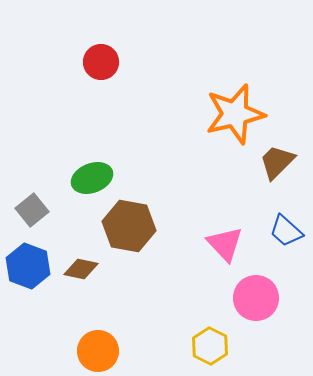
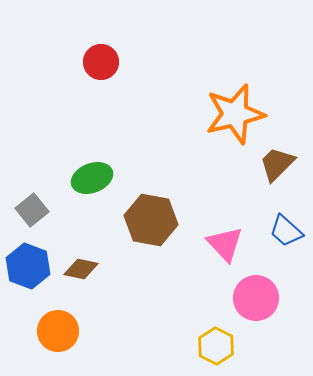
brown trapezoid: moved 2 px down
brown hexagon: moved 22 px right, 6 px up
yellow hexagon: moved 6 px right
orange circle: moved 40 px left, 20 px up
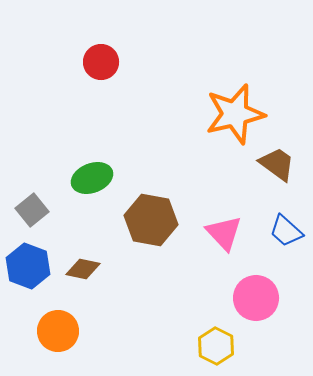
brown trapezoid: rotated 81 degrees clockwise
pink triangle: moved 1 px left, 11 px up
brown diamond: moved 2 px right
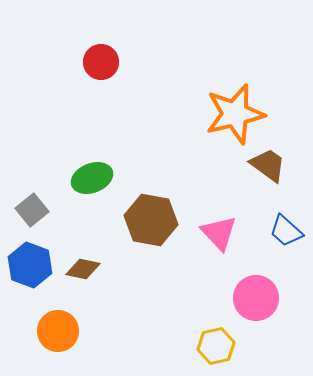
brown trapezoid: moved 9 px left, 1 px down
pink triangle: moved 5 px left
blue hexagon: moved 2 px right, 1 px up
yellow hexagon: rotated 21 degrees clockwise
